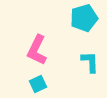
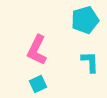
cyan pentagon: moved 1 px right, 2 px down
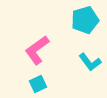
pink L-shape: rotated 28 degrees clockwise
cyan L-shape: rotated 145 degrees clockwise
